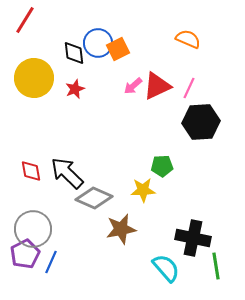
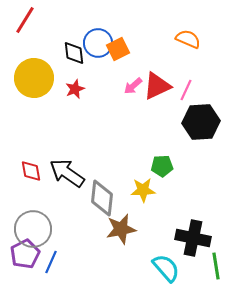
pink line: moved 3 px left, 2 px down
black arrow: rotated 9 degrees counterclockwise
gray diamond: moved 8 px right; rotated 72 degrees clockwise
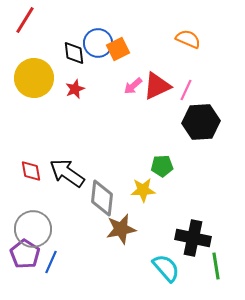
purple pentagon: rotated 12 degrees counterclockwise
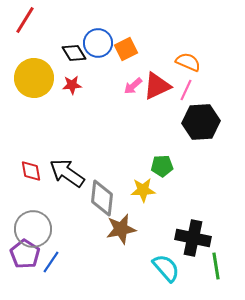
orange semicircle: moved 23 px down
orange square: moved 8 px right
black diamond: rotated 25 degrees counterclockwise
red star: moved 3 px left, 4 px up; rotated 18 degrees clockwise
blue line: rotated 10 degrees clockwise
